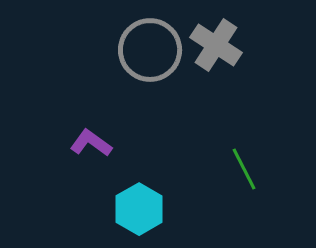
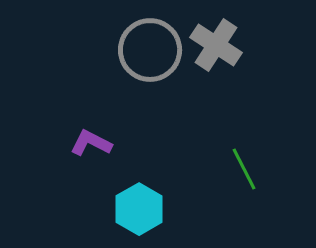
purple L-shape: rotated 9 degrees counterclockwise
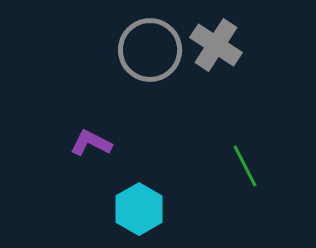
green line: moved 1 px right, 3 px up
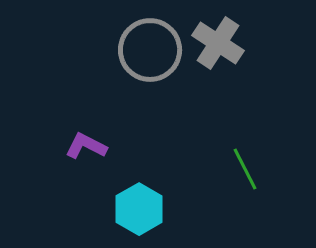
gray cross: moved 2 px right, 2 px up
purple L-shape: moved 5 px left, 3 px down
green line: moved 3 px down
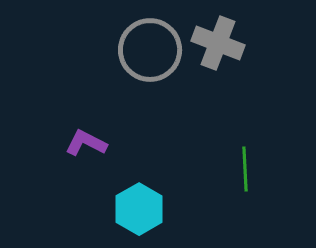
gray cross: rotated 12 degrees counterclockwise
purple L-shape: moved 3 px up
green line: rotated 24 degrees clockwise
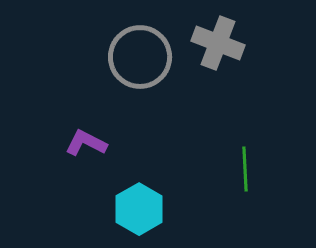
gray circle: moved 10 px left, 7 px down
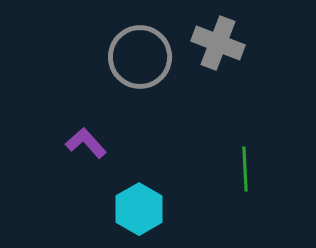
purple L-shape: rotated 21 degrees clockwise
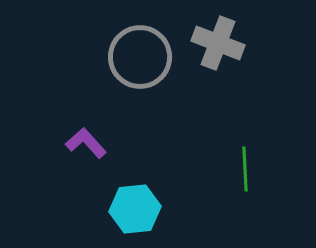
cyan hexagon: moved 4 px left; rotated 24 degrees clockwise
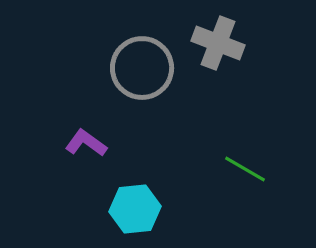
gray circle: moved 2 px right, 11 px down
purple L-shape: rotated 12 degrees counterclockwise
green line: rotated 57 degrees counterclockwise
